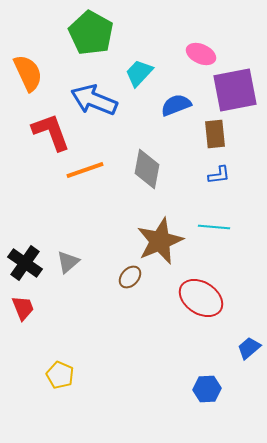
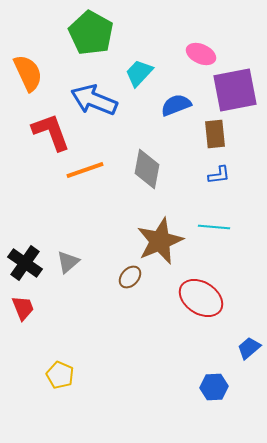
blue hexagon: moved 7 px right, 2 px up
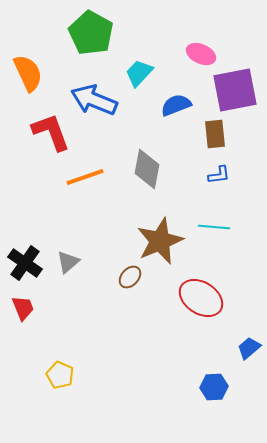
orange line: moved 7 px down
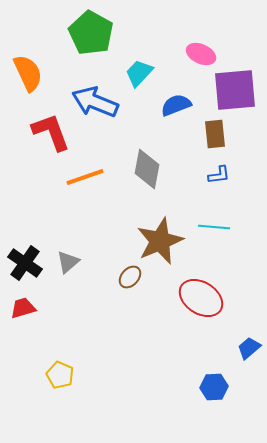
purple square: rotated 6 degrees clockwise
blue arrow: moved 1 px right, 2 px down
red trapezoid: rotated 84 degrees counterclockwise
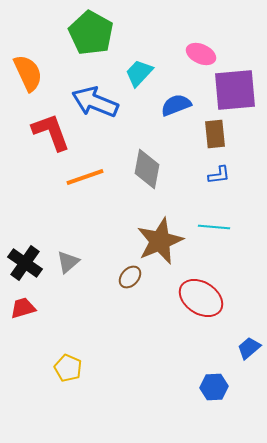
yellow pentagon: moved 8 px right, 7 px up
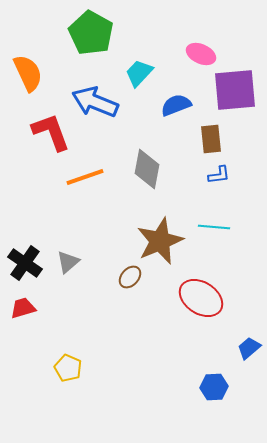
brown rectangle: moved 4 px left, 5 px down
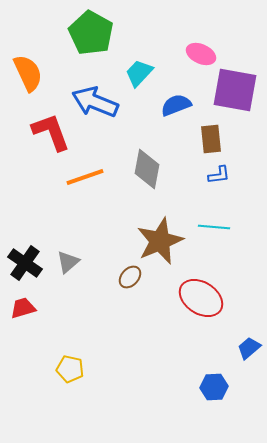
purple square: rotated 15 degrees clockwise
yellow pentagon: moved 2 px right, 1 px down; rotated 12 degrees counterclockwise
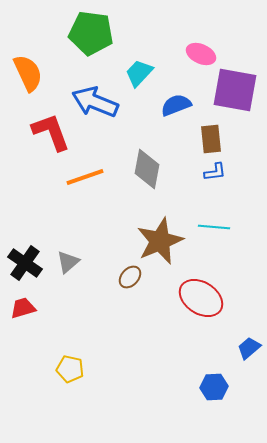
green pentagon: rotated 21 degrees counterclockwise
blue L-shape: moved 4 px left, 3 px up
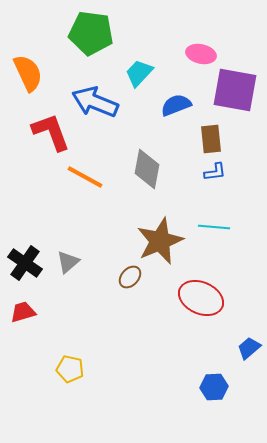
pink ellipse: rotated 12 degrees counterclockwise
orange line: rotated 48 degrees clockwise
red ellipse: rotated 9 degrees counterclockwise
red trapezoid: moved 4 px down
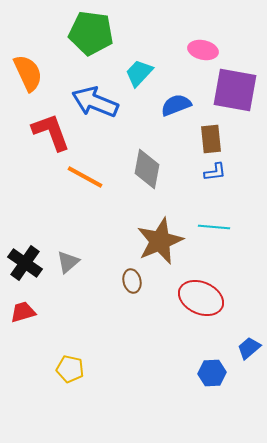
pink ellipse: moved 2 px right, 4 px up
brown ellipse: moved 2 px right, 4 px down; rotated 55 degrees counterclockwise
blue hexagon: moved 2 px left, 14 px up
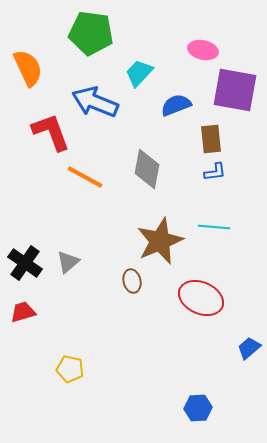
orange semicircle: moved 5 px up
blue hexagon: moved 14 px left, 35 px down
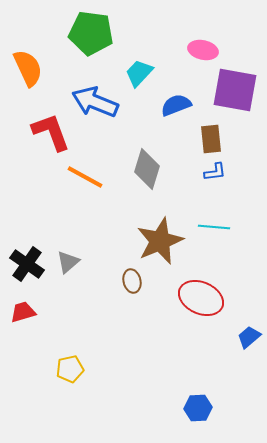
gray diamond: rotated 6 degrees clockwise
black cross: moved 2 px right, 1 px down
blue trapezoid: moved 11 px up
yellow pentagon: rotated 24 degrees counterclockwise
